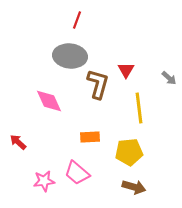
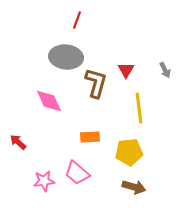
gray ellipse: moved 4 px left, 1 px down
gray arrow: moved 4 px left, 8 px up; rotated 21 degrees clockwise
brown L-shape: moved 2 px left, 1 px up
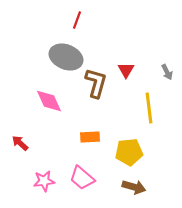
gray ellipse: rotated 16 degrees clockwise
gray arrow: moved 2 px right, 2 px down
yellow line: moved 10 px right
red arrow: moved 2 px right, 1 px down
pink trapezoid: moved 5 px right, 5 px down
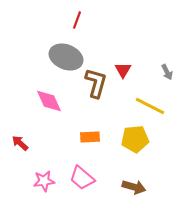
red triangle: moved 3 px left
yellow line: moved 1 px right, 2 px up; rotated 56 degrees counterclockwise
yellow pentagon: moved 6 px right, 13 px up
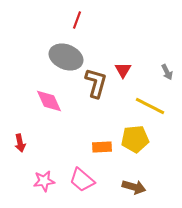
orange rectangle: moved 12 px right, 10 px down
red arrow: rotated 144 degrees counterclockwise
pink trapezoid: moved 2 px down
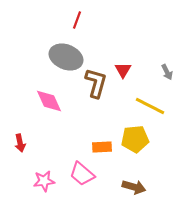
pink trapezoid: moved 6 px up
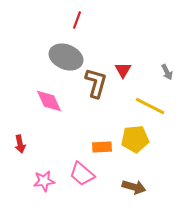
red arrow: moved 1 px down
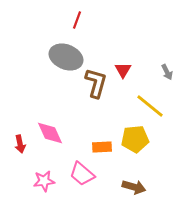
pink diamond: moved 1 px right, 32 px down
yellow line: rotated 12 degrees clockwise
